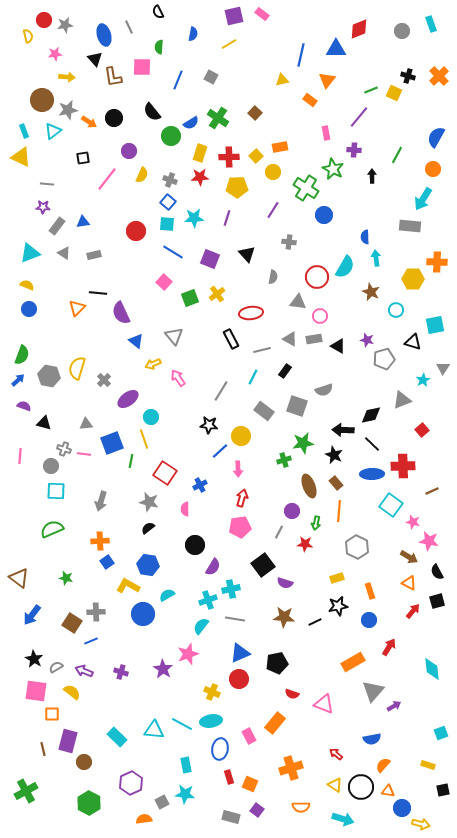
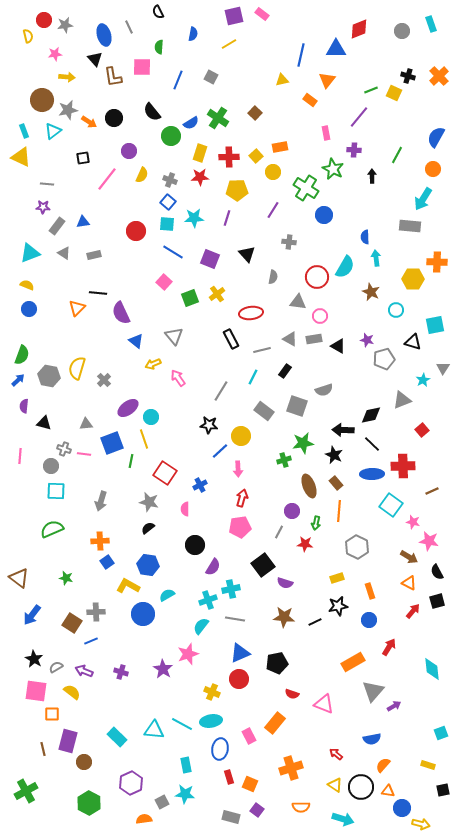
yellow pentagon at (237, 187): moved 3 px down
purple ellipse at (128, 399): moved 9 px down
purple semicircle at (24, 406): rotated 104 degrees counterclockwise
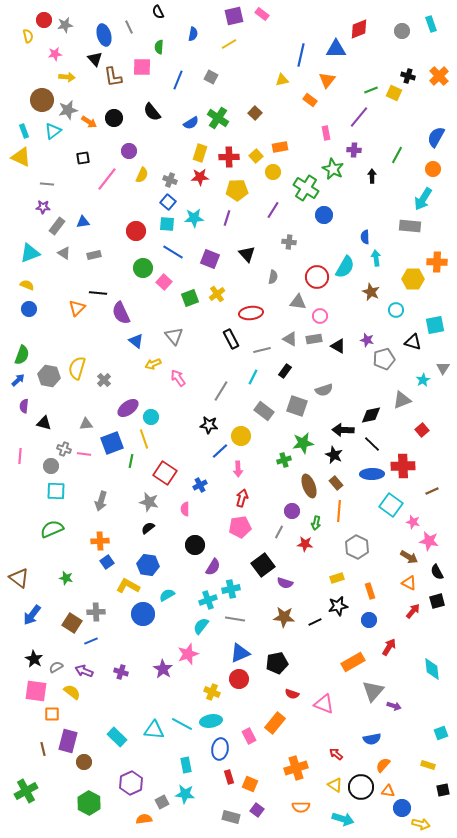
green circle at (171, 136): moved 28 px left, 132 px down
purple arrow at (394, 706): rotated 48 degrees clockwise
orange cross at (291, 768): moved 5 px right
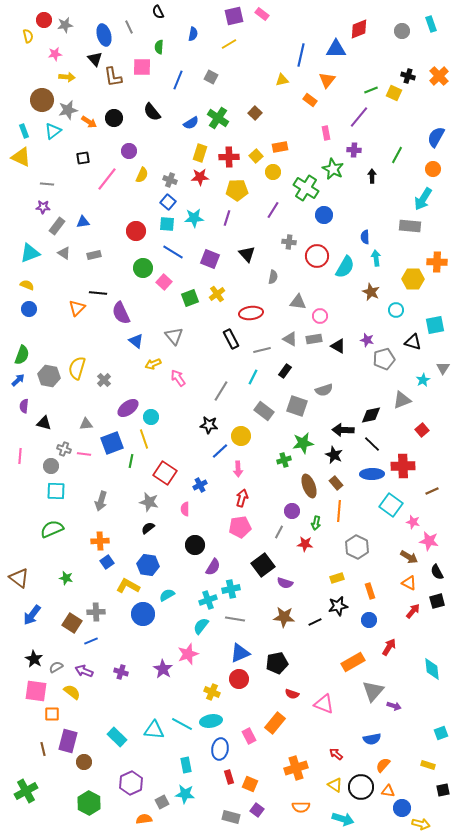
red circle at (317, 277): moved 21 px up
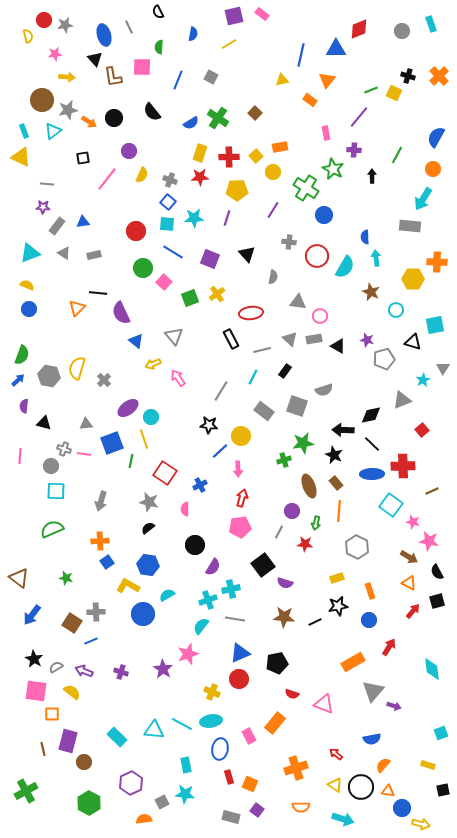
gray triangle at (290, 339): rotated 14 degrees clockwise
